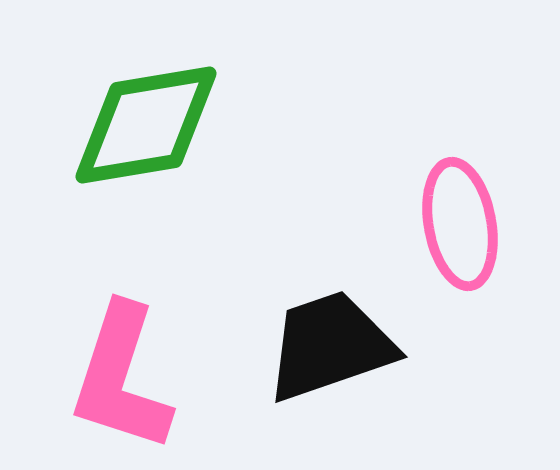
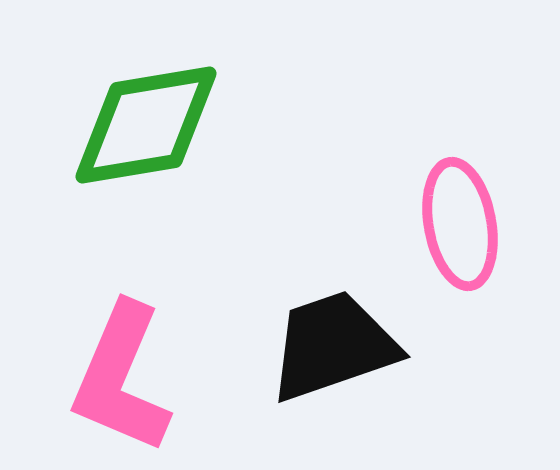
black trapezoid: moved 3 px right
pink L-shape: rotated 5 degrees clockwise
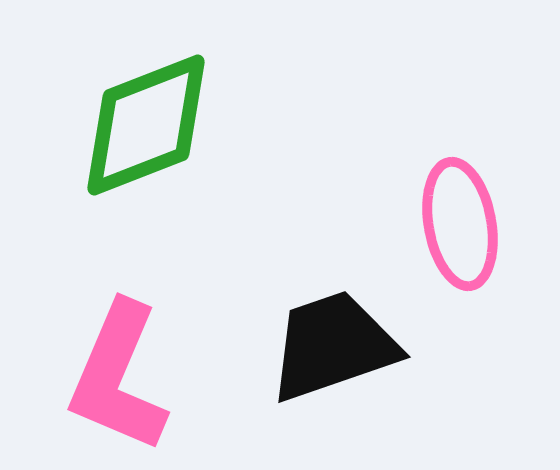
green diamond: rotated 12 degrees counterclockwise
pink L-shape: moved 3 px left, 1 px up
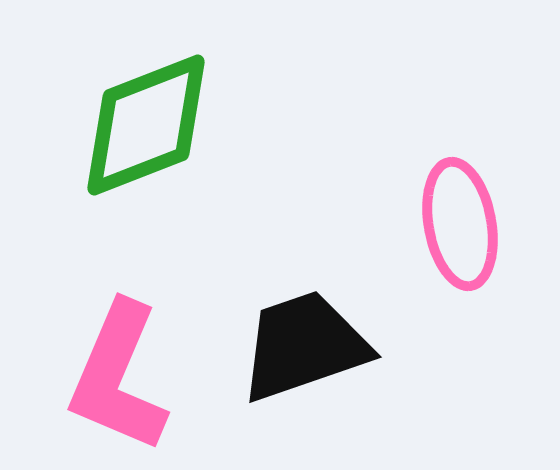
black trapezoid: moved 29 px left
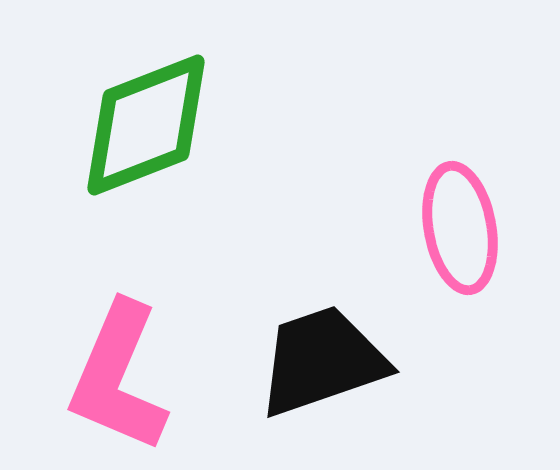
pink ellipse: moved 4 px down
black trapezoid: moved 18 px right, 15 px down
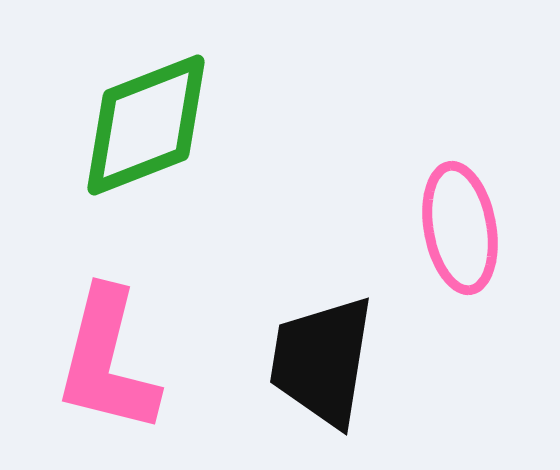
black trapezoid: rotated 62 degrees counterclockwise
pink L-shape: moved 11 px left, 16 px up; rotated 9 degrees counterclockwise
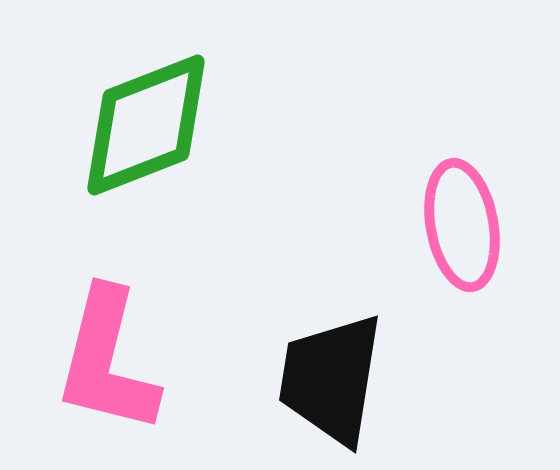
pink ellipse: moved 2 px right, 3 px up
black trapezoid: moved 9 px right, 18 px down
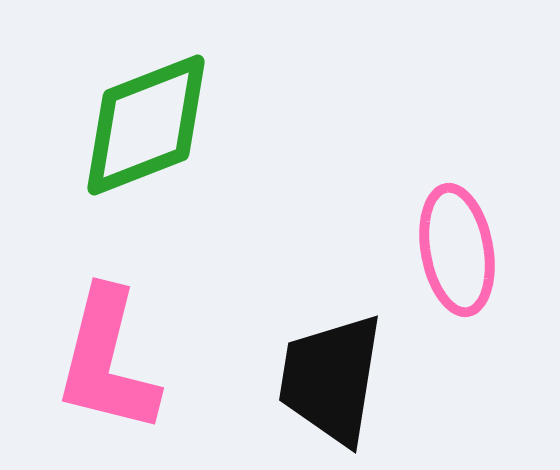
pink ellipse: moved 5 px left, 25 px down
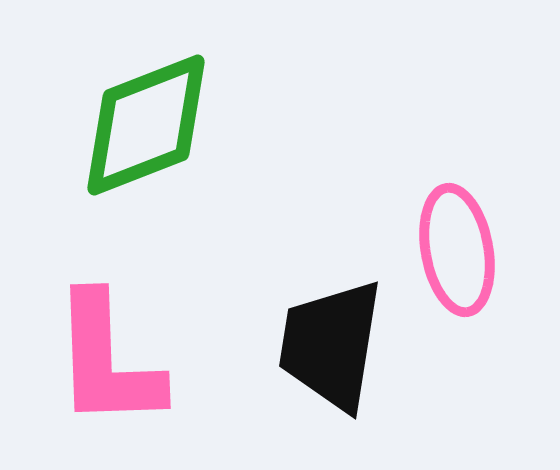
pink L-shape: rotated 16 degrees counterclockwise
black trapezoid: moved 34 px up
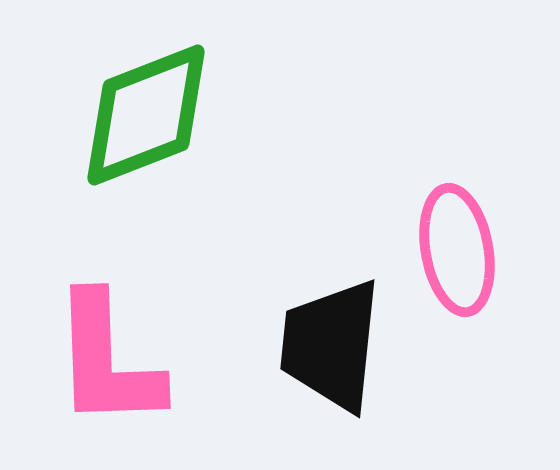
green diamond: moved 10 px up
black trapezoid: rotated 3 degrees counterclockwise
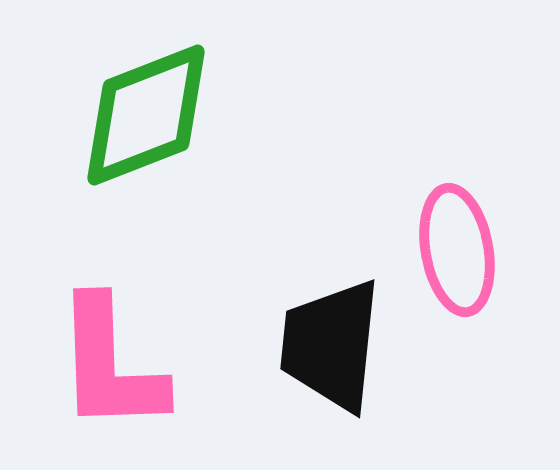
pink L-shape: moved 3 px right, 4 px down
